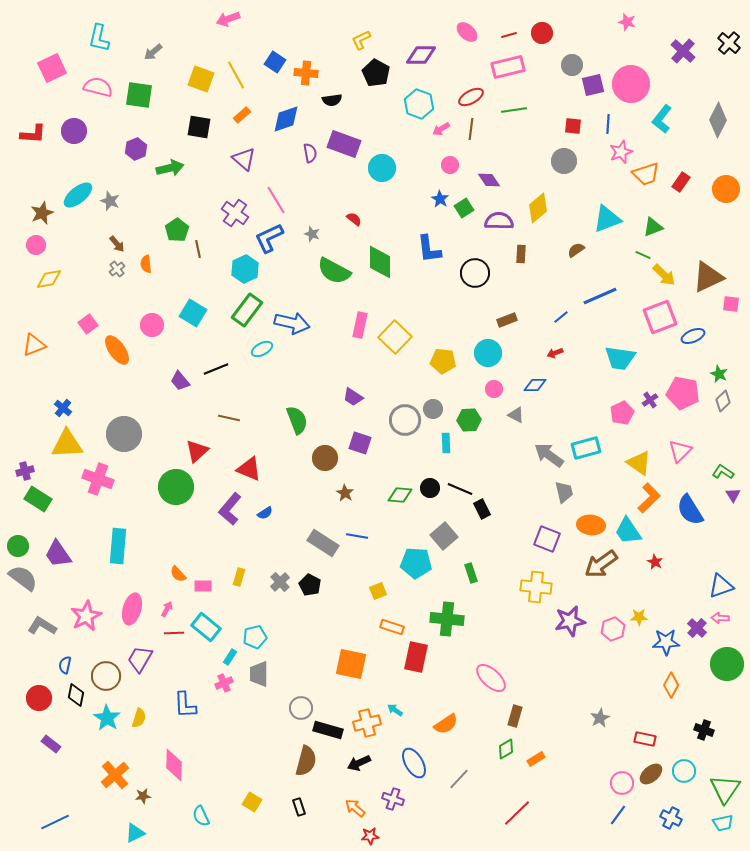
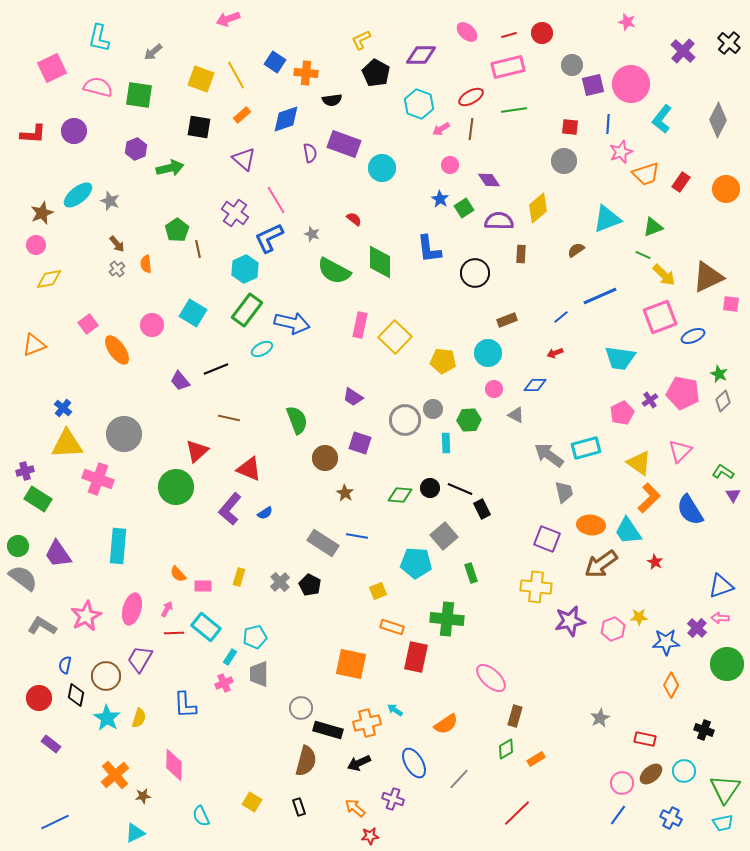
red square at (573, 126): moved 3 px left, 1 px down
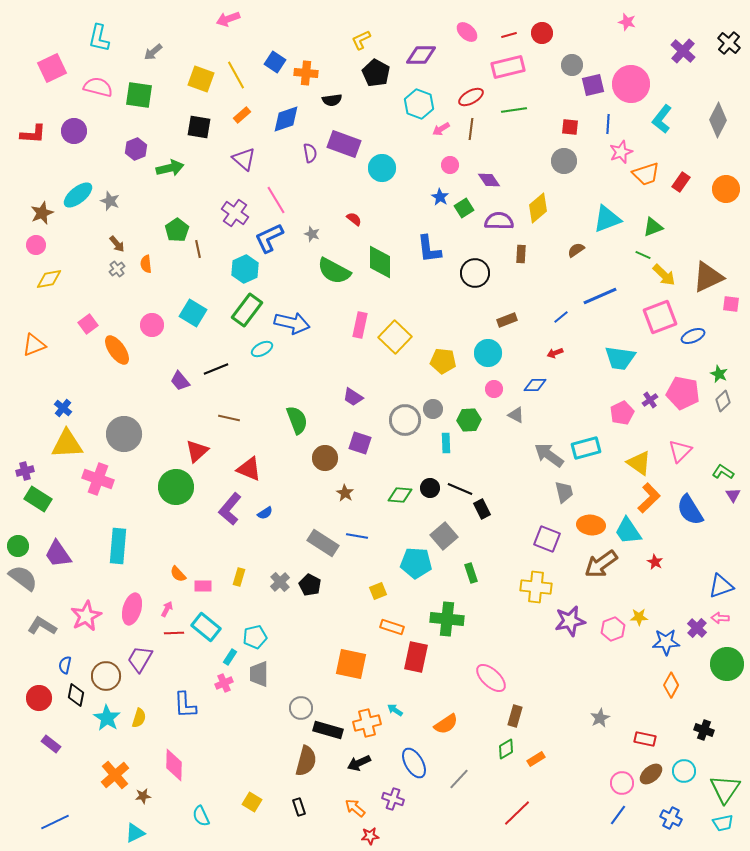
blue star at (440, 199): moved 2 px up
